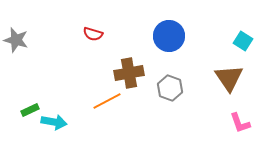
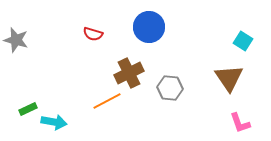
blue circle: moved 20 px left, 9 px up
brown cross: rotated 16 degrees counterclockwise
gray hexagon: rotated 15 degrees counterclockwise
green rectangle: moved 2 px left, 1 px up
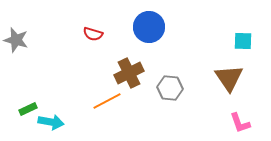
cyan square: rotated 30 degrees counterclockwise
cyan arrow: moved 3 px left
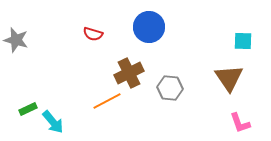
cyan arrow: moved 2 px right; rotated 40 degrees clockwise
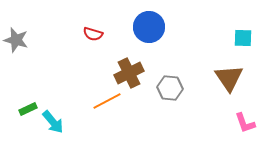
cyan square: moved 3 px up
pink L-shape: moved 5 px right
